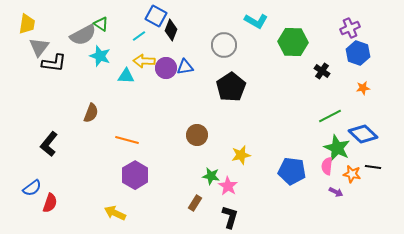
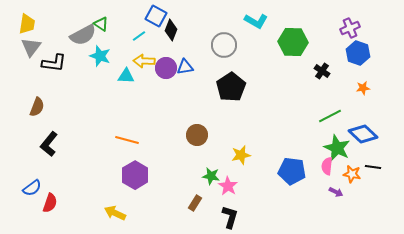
gray triangle at (39, 47): moved 8 px left
brown semicircle at (91, 113): moved 54 px left, 6 px up
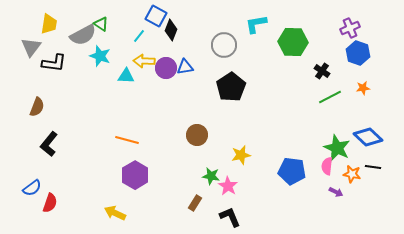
cyan L-shape at (256, 21): moved 3 px down; rotated 140 degrees clockwise
yellow trapezoid at (27, 24): moved 22 px right
cyan line at (139, 36): rotated 16 degrees counterclockwise
green line at (330, 116): moved 19 px up
blue diamond at (363, 134): moved 5 px right, 3 px down
black L-shape at (230, 217): rotated 40 degrees counterclockwise
